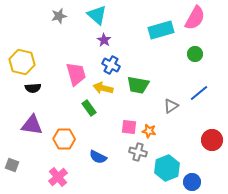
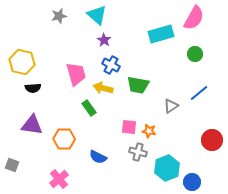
pink semicircle: moved 1 px left
cyan rectangle: moved 4 px down
pink cross: moved 1 px right, 2 px down
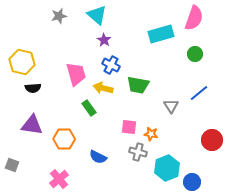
pink semicircle: rotated 10 degrees counterclockwise
gray triangle: rotated 28 degrees counterclockwise
orange star: moved 2 px right, 3 px down
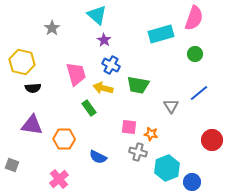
gray star: moved 7 px left, 12 px down; rotated 21 degrees counterclockwise
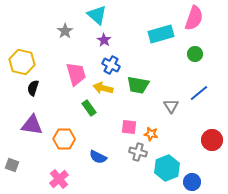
gray star: moved 13 px right, 3 px down
black semicircle: rotated 112 degrees clockwise
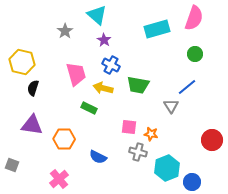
cyan rectangle: moved 4 px left, 5 px up
blue line: moved 12 px left, 6 px up
green rectangle: rotated 28 degrees counterclockwise
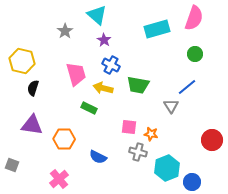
yellow hexagon: moved 1 px up
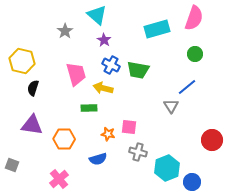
green trapezoid: moved 15 px up
green rectangle: rotated 28 degrees counterclockwise
orange star: moved 43 px left
blue semicircle: moved 2 px down; rotated 42 degrees counterclockwise
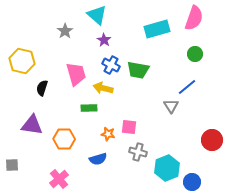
black semicircle: moved 9 px right
gray square: rotated 24 degrees counterclockwise
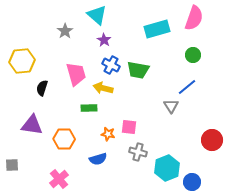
green circle: moved 2 px left, 1 px down
yellow hexagon: rotated 20 degrees counterclockwise
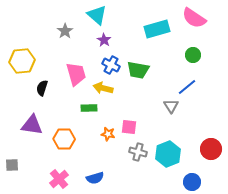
pink semicircle: rotated 105 degrees clockwise
red circle: moved 1 px left, 9 px down
blue semicircle: moved 3 px left, 19 px down
cyan hexagon: moved 1 px right, 14 px up
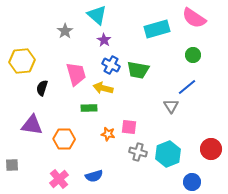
blue semicircle: moved 1 px left, 2 px up
